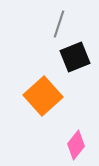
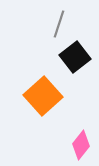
black square: rotated 16 degrees counterclockwise
pink diamond: moved 5 px right
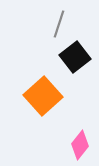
pink diamond: moved 1 px left
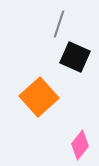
black square: rotated 28 degrees counterclockwise
orange square: moved 4 px left, 1 px down
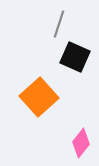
pink diamond: moved 1 px right, 2 px up
